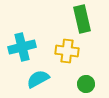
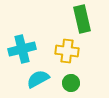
cyan cross: moved 2 px down
green circle: moved 15 px left, 1 px up
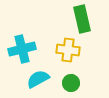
yellow cross: moved 1 px right, 1 px up
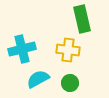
green circle: moved 1 px left
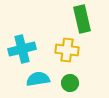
yellow cross: moved 1 px left
cyan semicircle: rotated 20 degrees clockwise
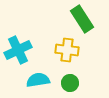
green rectangle: rotated 20 degrees counterclockwise
cyan cross: moved 4 px left, 1 px down; rotated 12 degrees counterclockwise
cyan semicircle: moved 1 px down
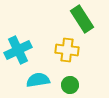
green circle: moved 2 px down
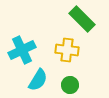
green rectangle: rotated 12 degrees counterclockwise
cyan cross: moved 4 px right
cyan semicircle: rotated 130 degrees clockwise
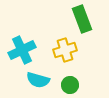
green rectangle: rotated 24 degrees clockwise
yellow cross: moved 2 px left; rotated 25 degrees counterclockwise
cyan semicircle: rotated 75 degrees clockwise
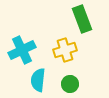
cyan semicircle: rotated 80 degrees clockwise
green circle: moved 1 px up
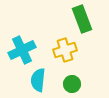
green circle: moved 2 px right
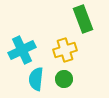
green rectangle: moved 1 px right
cyan semicircle: moved 2 px left, 1 px up
green circle: moved 8 px left, 5 px up
